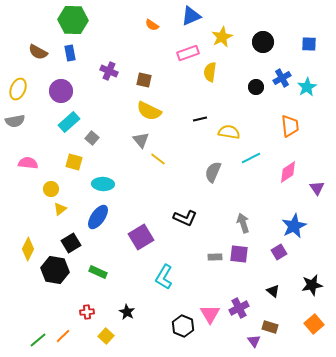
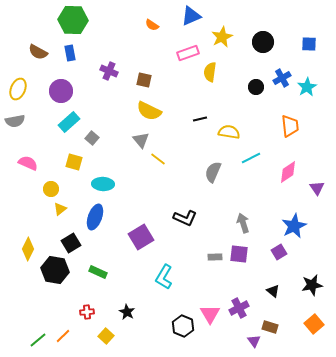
pink semicircle at (28, 163): rotated 18 degrees clockwise
blue ellipse at (98, 217): moved 3 px left; rotated 15 degrees counterclockwise
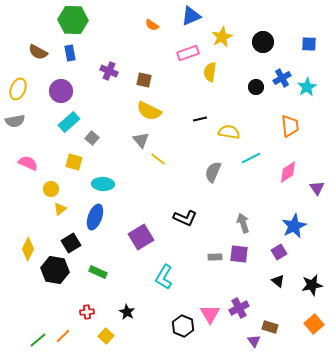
black triangle at (273, 291): moved 5 px right, 10 px up
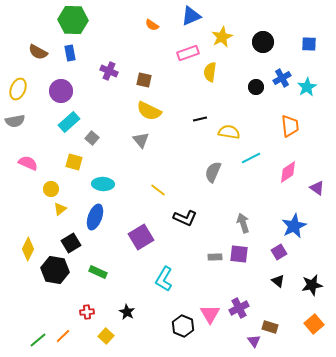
yellow line at (158, 159): moved 31 px down
purple triangle at (317, 188): rotated 21 degrees counterclockwise
cyan L-shape at (164, 277): moved 2 px down
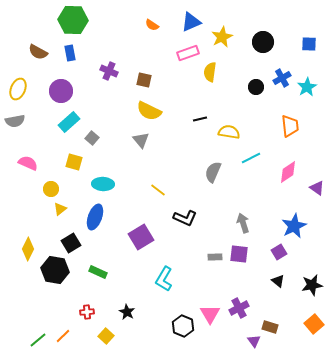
blue triangle at (191, 16): moved 6 px down
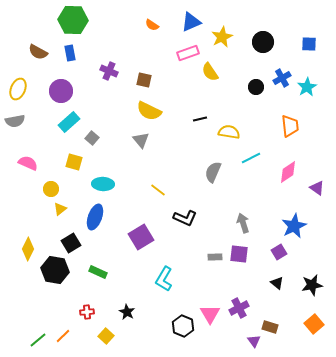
yellow semicircle at (210, 72): rotated 42 degrees counterclockwise
black triangle at (278, 281): moved 1 px left, 2 px down
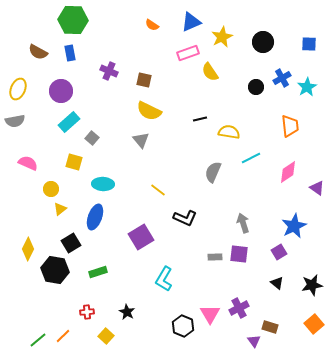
green rectangle at (98, 272): rotated 42 degrees counterclockwise
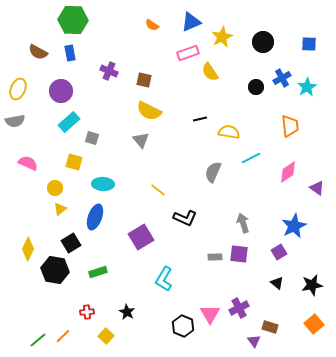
gray square at (92, 138): rotated 24 degrees counterclockwise
yellow circle at (51, 189): moved 4 px right, 1 px up
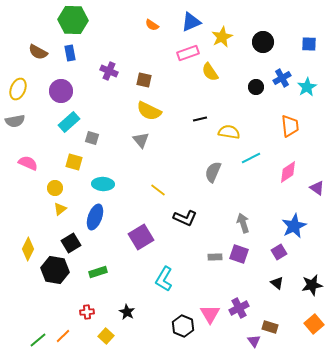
purple square at (239, 254): rotated 12 degrees clockwise
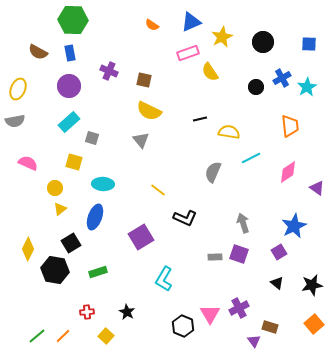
purple circle at (61, 91): moved 8 px right, 5 px up
green line at (38, 340): moved 1 px left, 4 px up
